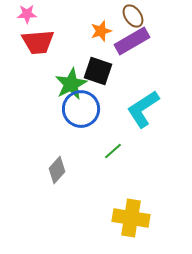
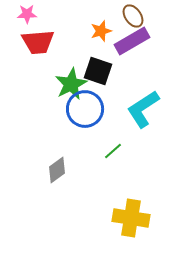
blue circle: moved 4 px right
gray diamond: rotated 12 degrees clockwise
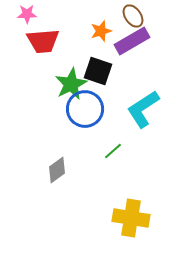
red trapezoid: moved 5 px right, 1 px up
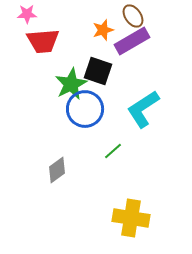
orange star: moved 2 px right, 1 px up
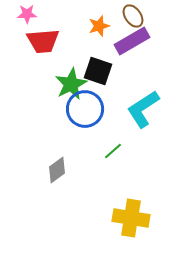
orange star: moved 4 px left, 4 px up
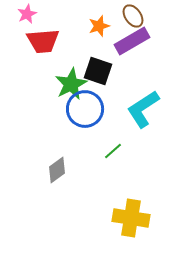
pink star: rotated 24 degrees counterclockwise
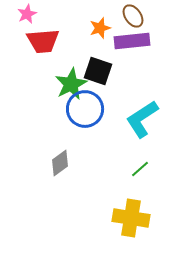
orange star: moved 1 px right, 2 px down
purple rectangle: rotated 24 degrees clockwise
cyan L-shape: moved 1 px left, 10 px down
green line: moved 27 px right, 18 px down
gray diamond: moved 3 px right, 7 px up
